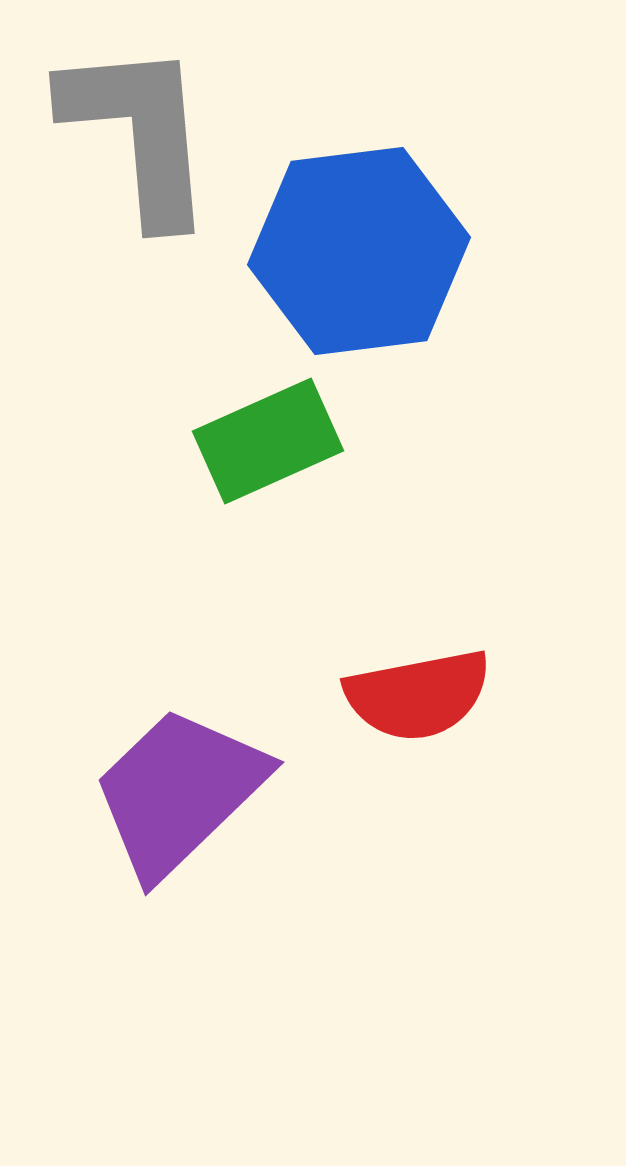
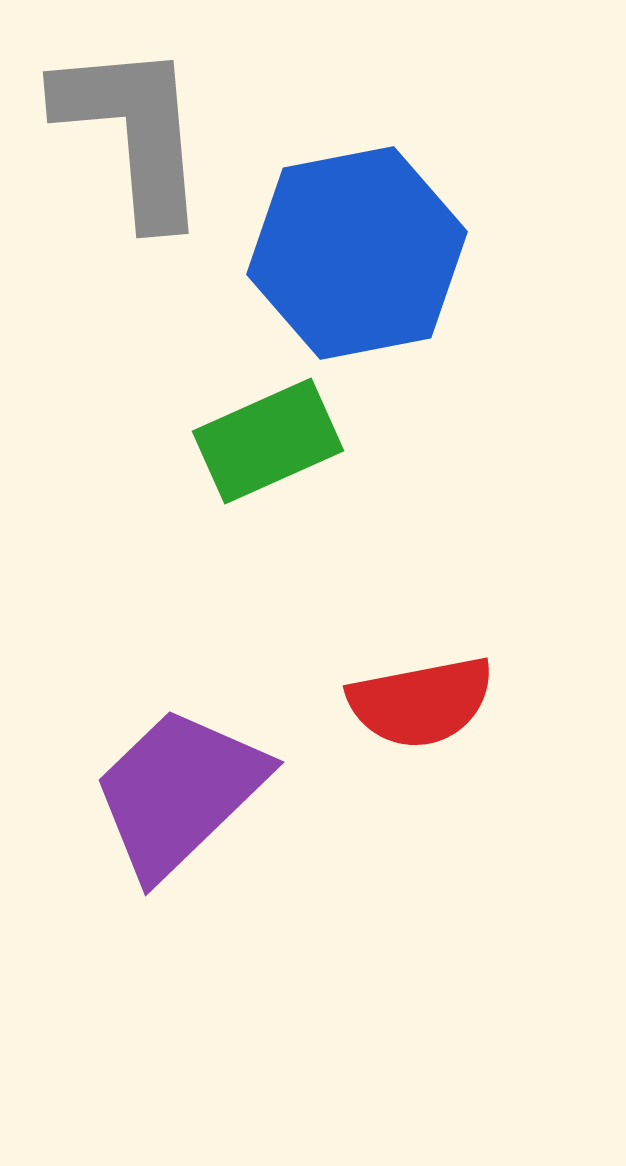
gray L-shape: moved 6 px left
blue hexagon: moved 2 px left, 2 px down; rotated 4 degrees counterclockwise
red semicircle: moved 3 px right, 7 px down
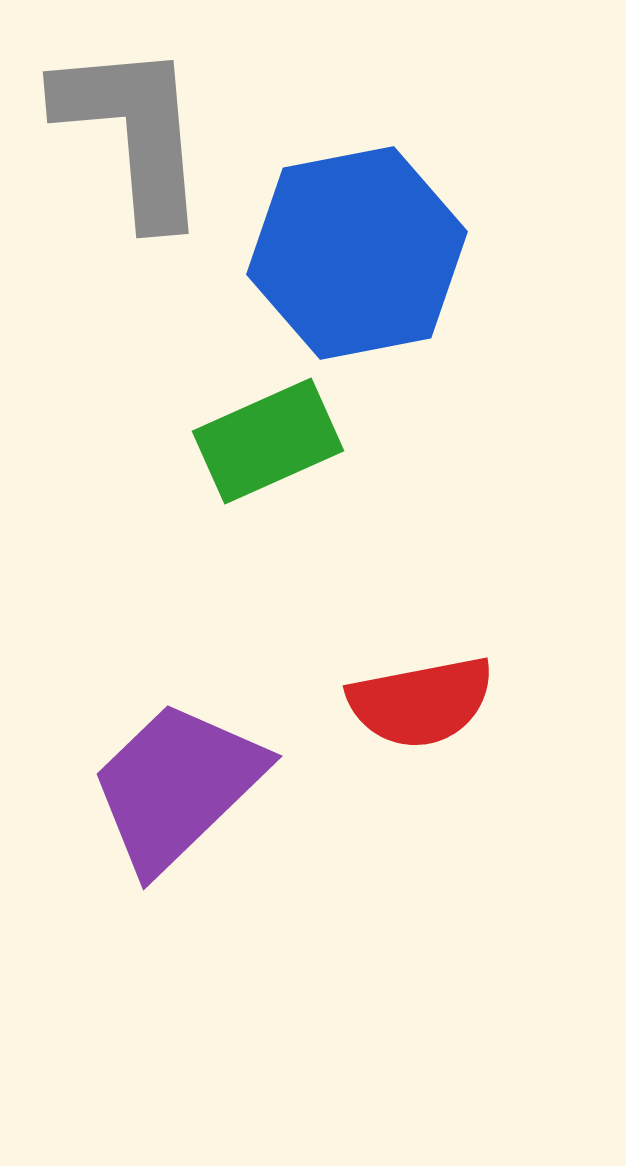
purple trapezoid: moved 2 px left, 6 px up
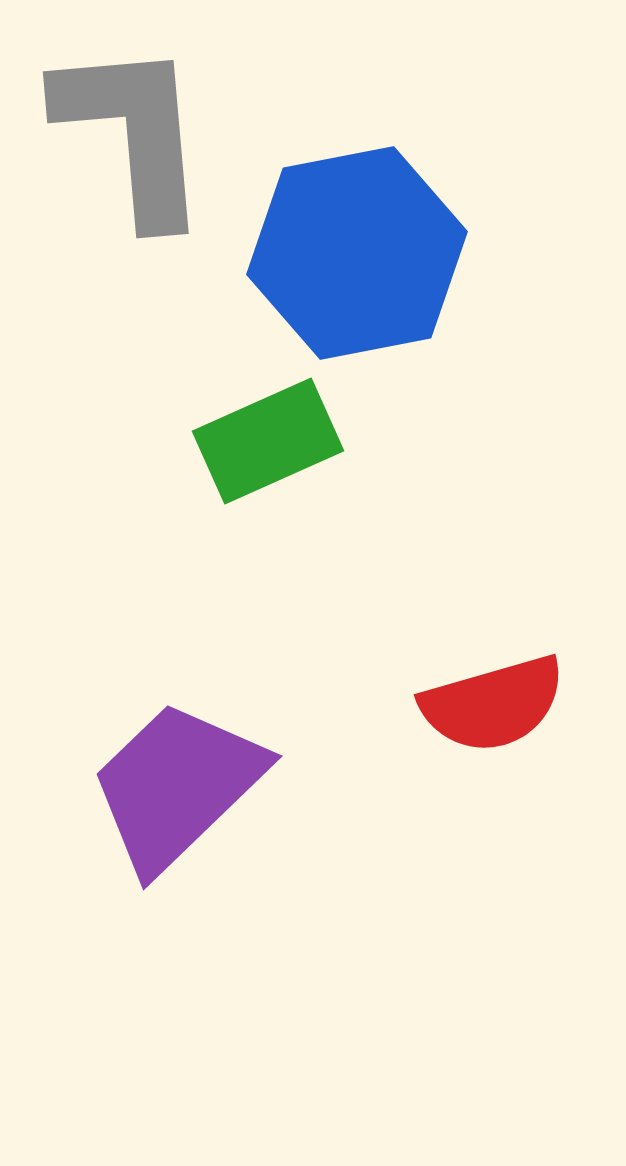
red semicircle: moved 72 px right, 2 px down; rotated 5 degrees counterclockwise
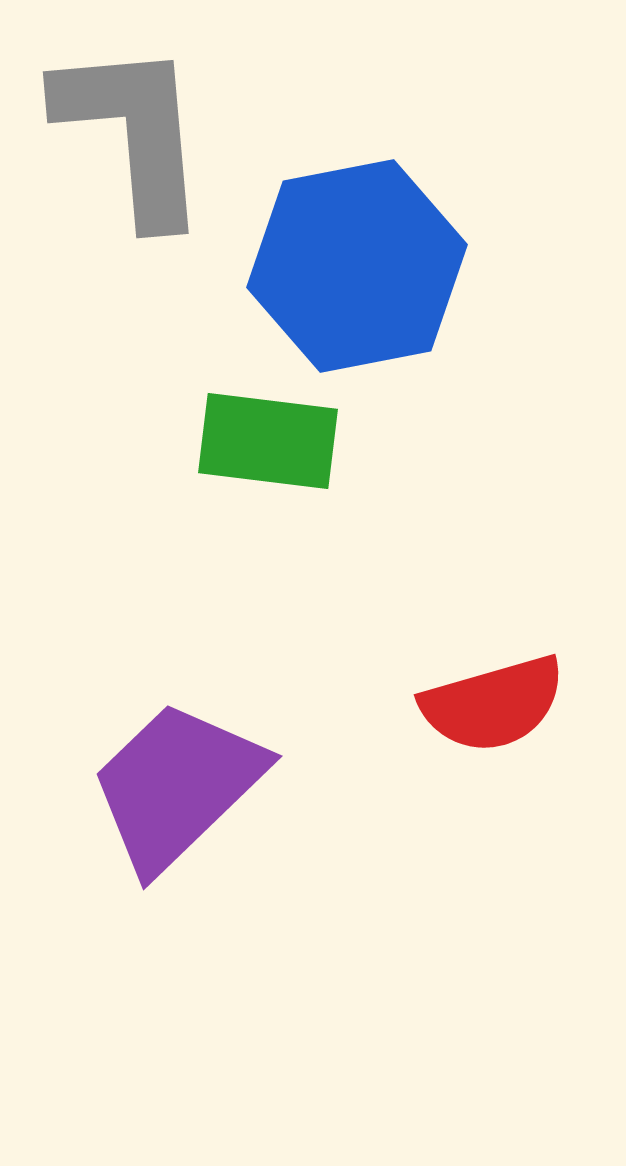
blue hexagon: moved 13 px down
green rectangle: rotated 31 degrees clockwise
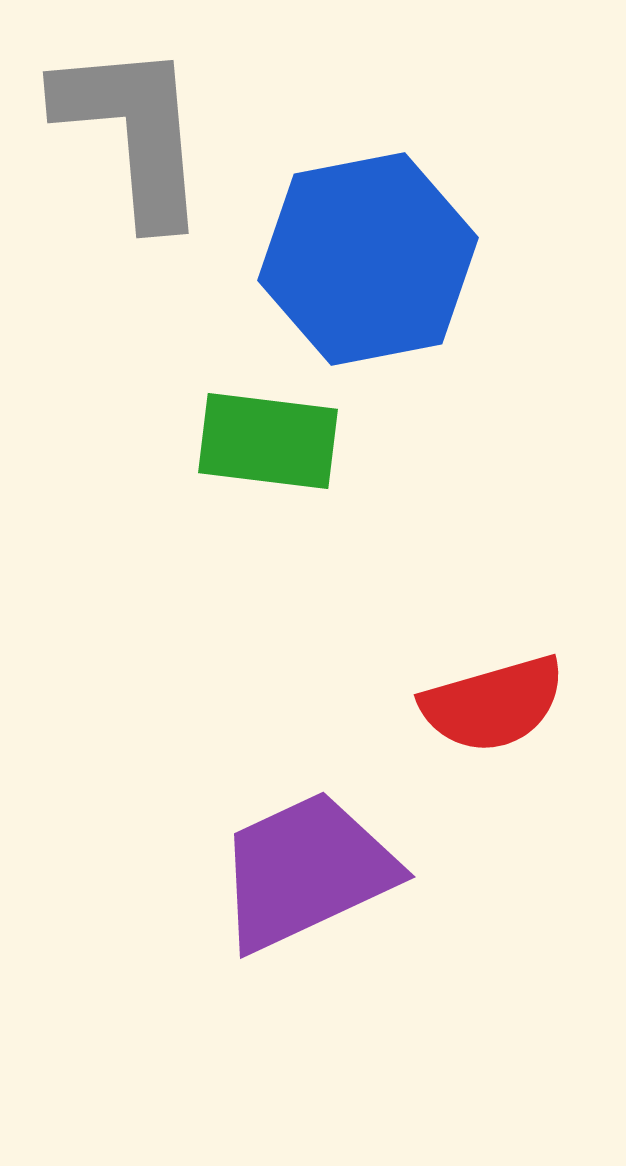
blue hexagon: moved 11 px right, 7 px up
purple trapezoid: moved 129 px right, 85 px down; rotated 19 degrees clockwise
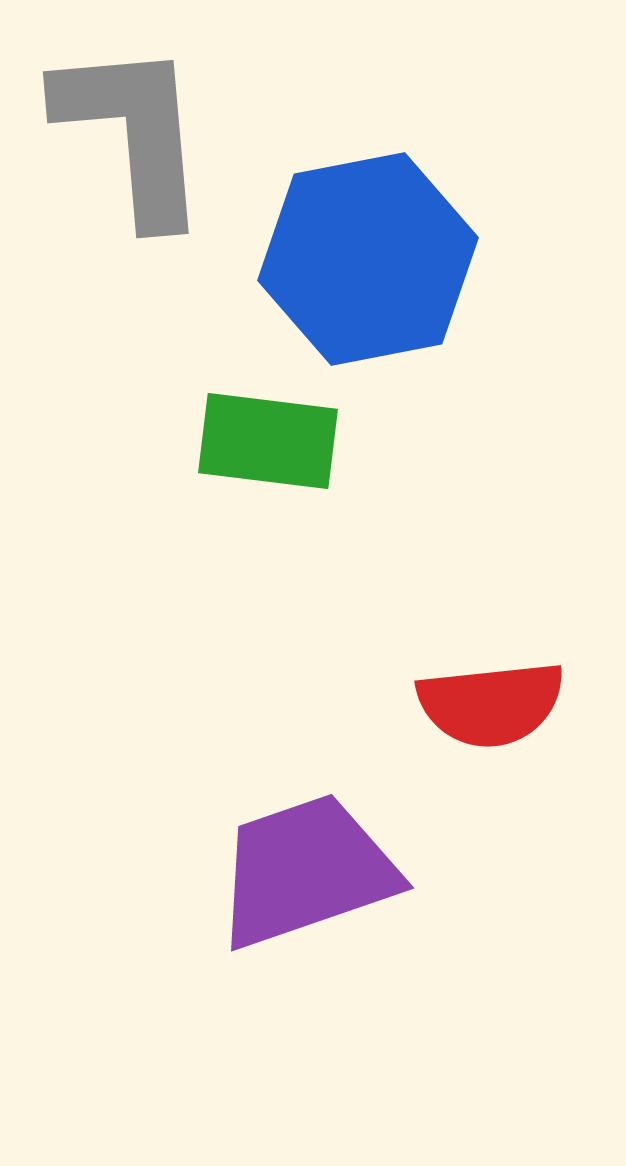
red semicircle: moved 2 px left; rotated 10 degrees clockwise
purple trapezoid: rotated 6 degrees clockwise
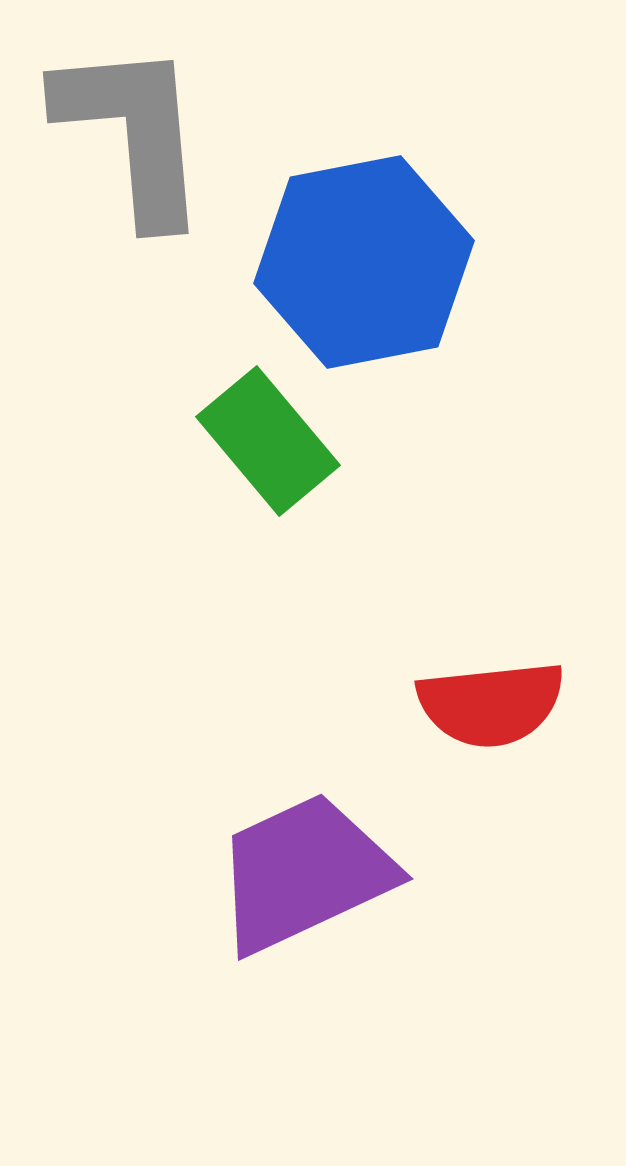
blue hexagon: moved 4 px left, 3 px down
green rectangle: rotated 43 degrees clockwise
purple trapezoid: moved 2 px left, 2 px down; rotated 6 degrees counterclockwise
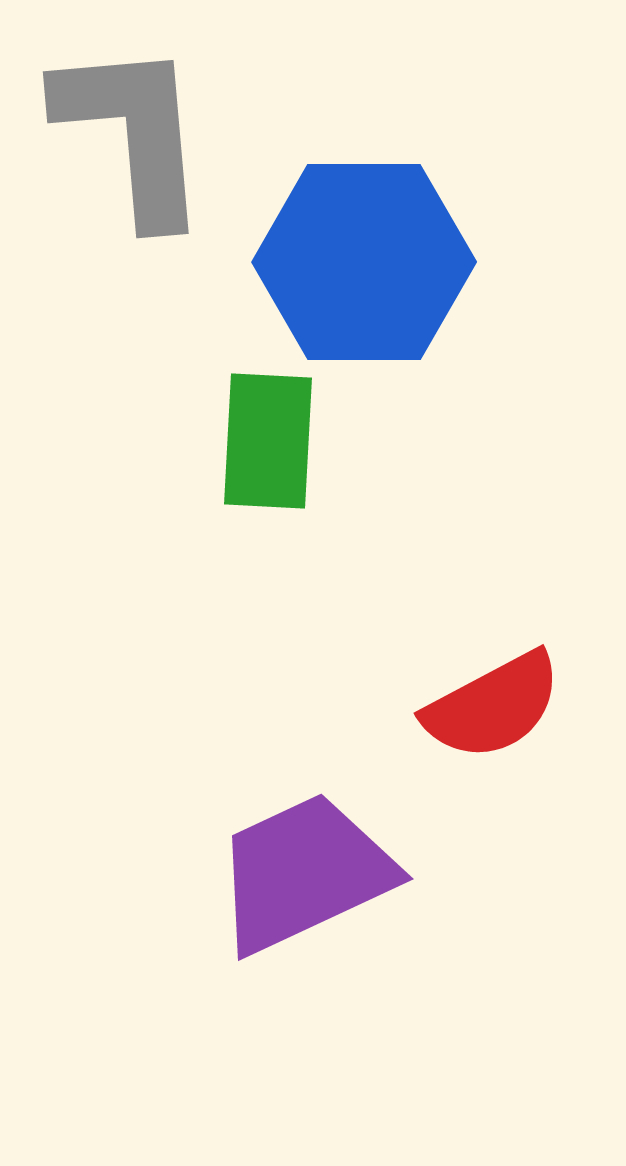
blue hexagon: rotated 11 degrees clockwise
green rectangle: rotated 43 degrees clockwise
red semicircle: moved 2 px right, 2 px down; rotated 22 degrees counterclockwise
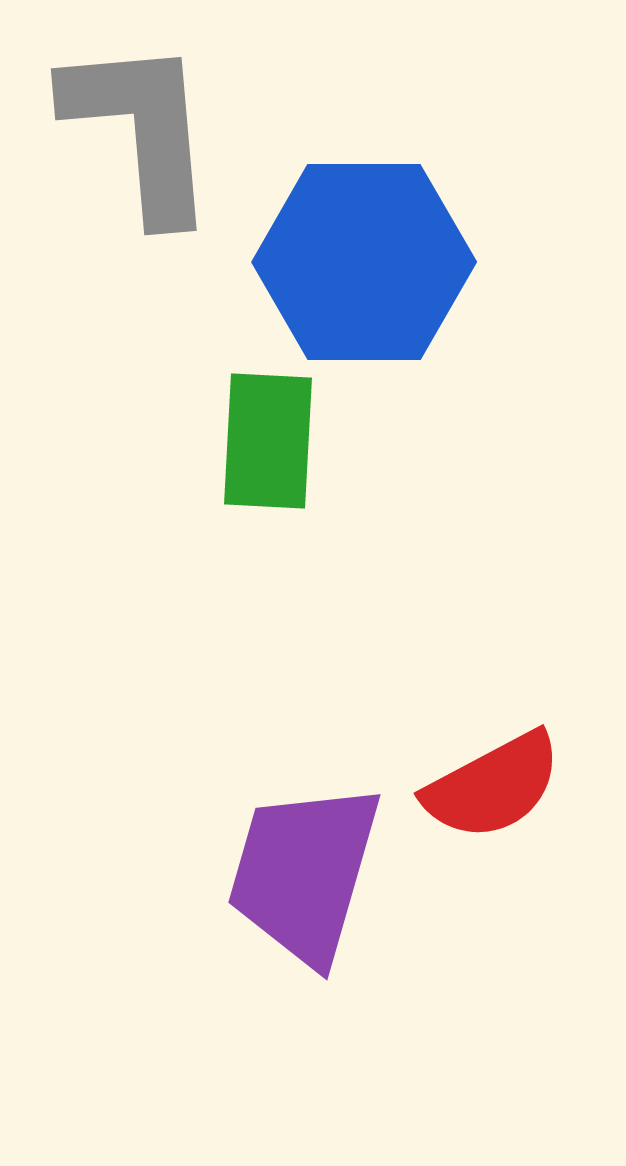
gray L-shape: moved 8 px right, 3 px up
red semicircle: moved 80 px down
purple trapezoid: rotated 49 degrees counterclockwise
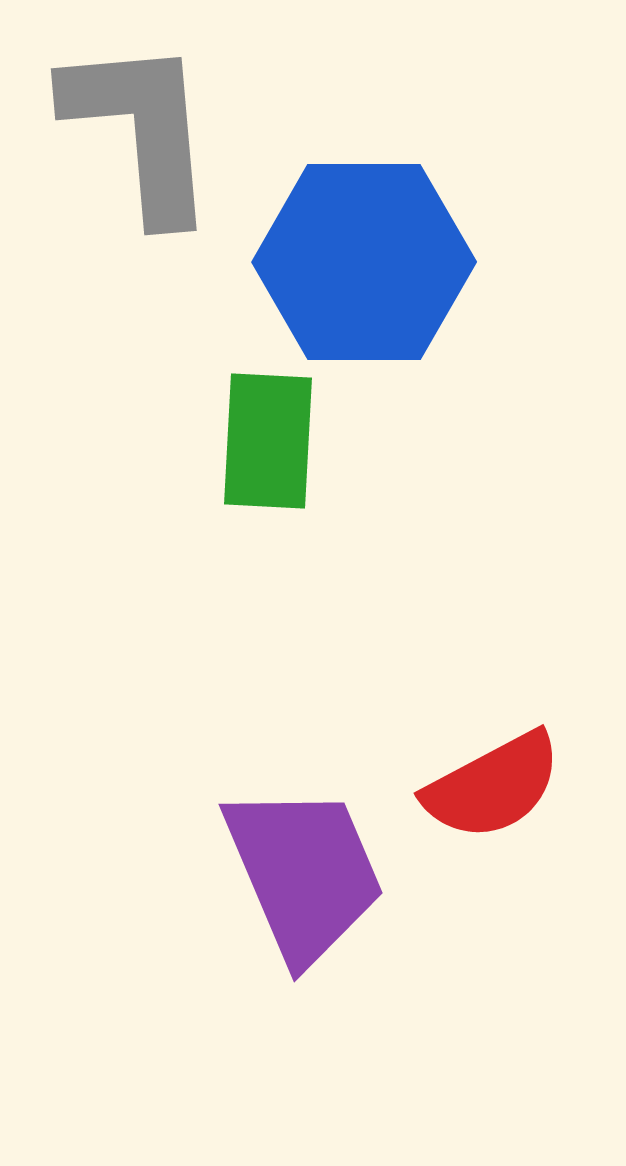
purple trapezoid: rotated 141 degrees clockwise
